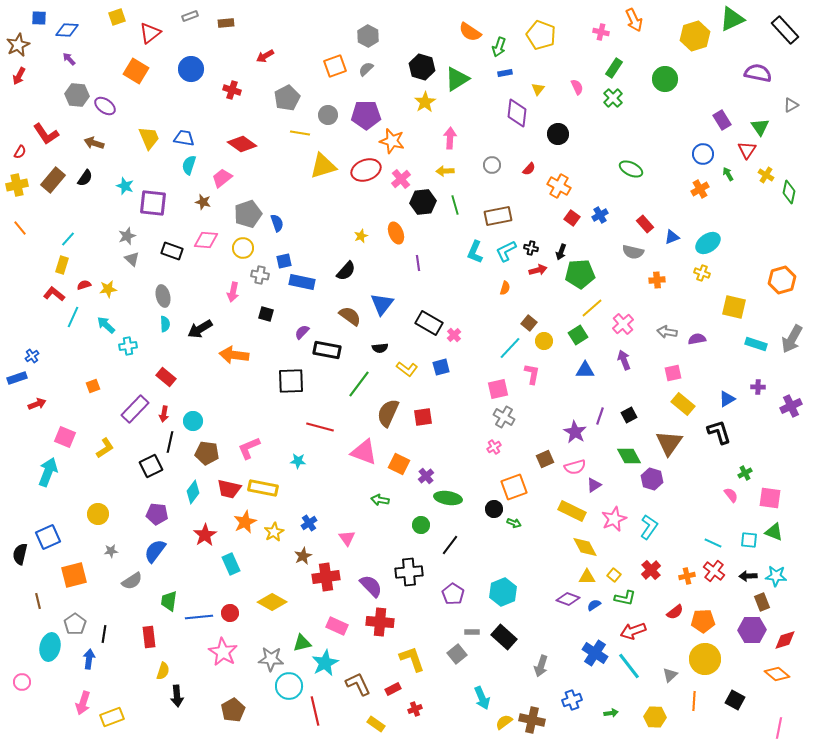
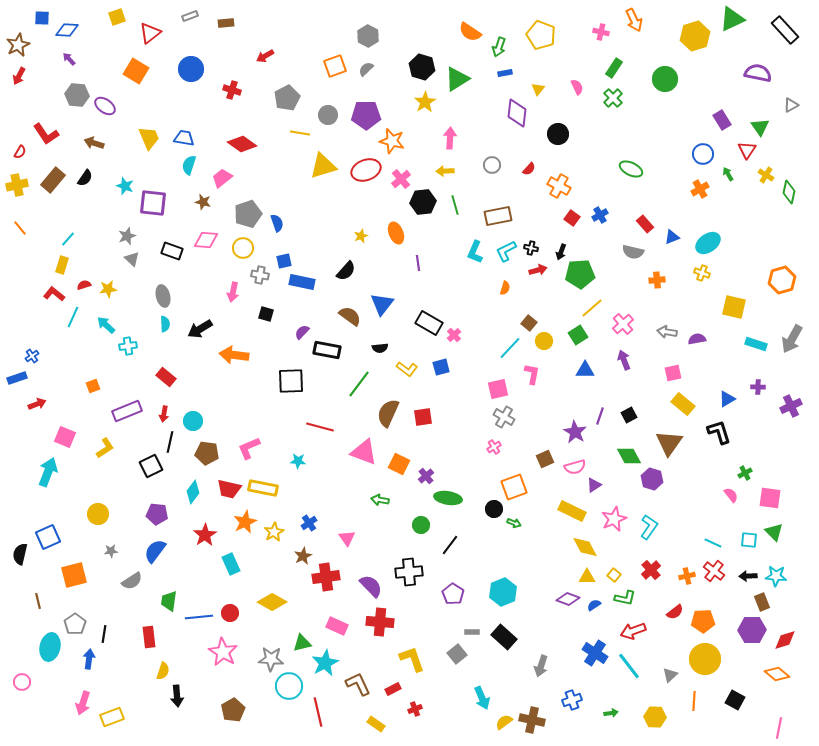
blue square at (39, 18): moved 3 px right
purple rectangle at (135, 409): moved 8 px left, 2 px down; rotated 24 degrees clockwise
green triangle at (774, 532): rotated 24 degrees clockwise
red line at (315, 711): moved 3 px right, 1 px down
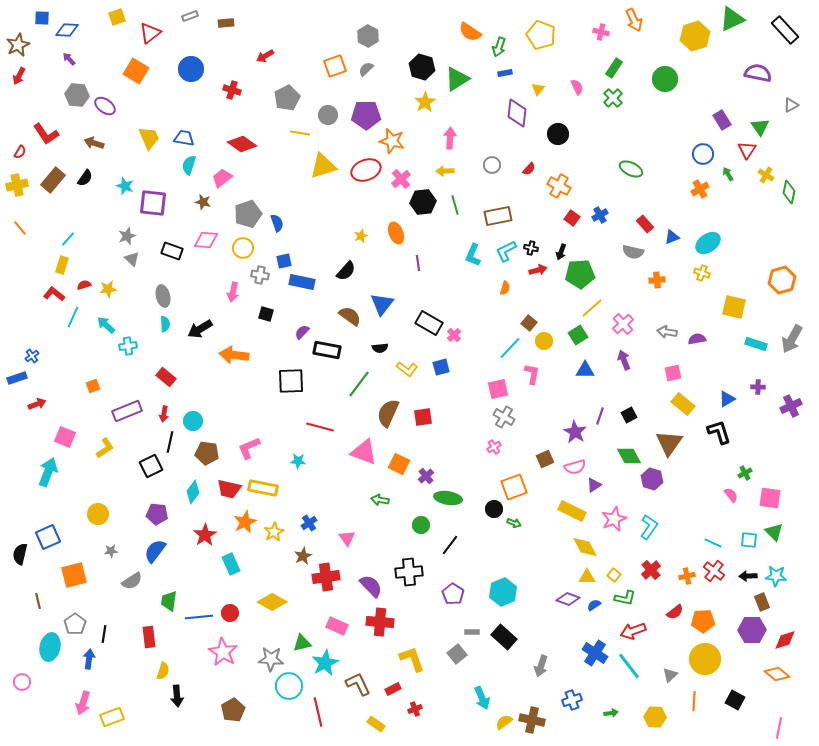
cyan L-shape at (475, 252): moved 2 px left, 3 px down
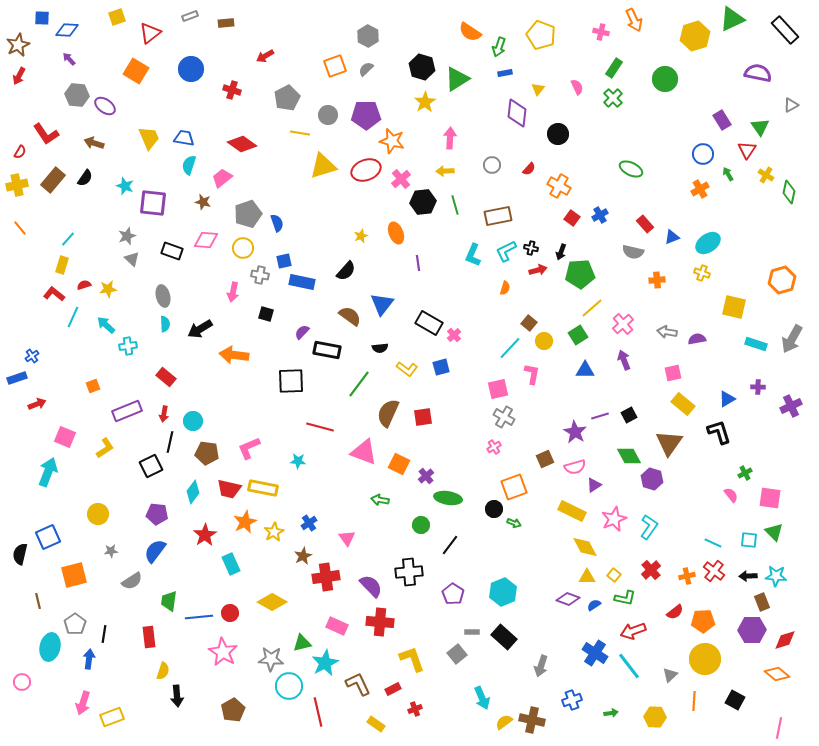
purple line at (600, 416): rotated 54 degrees clockwise
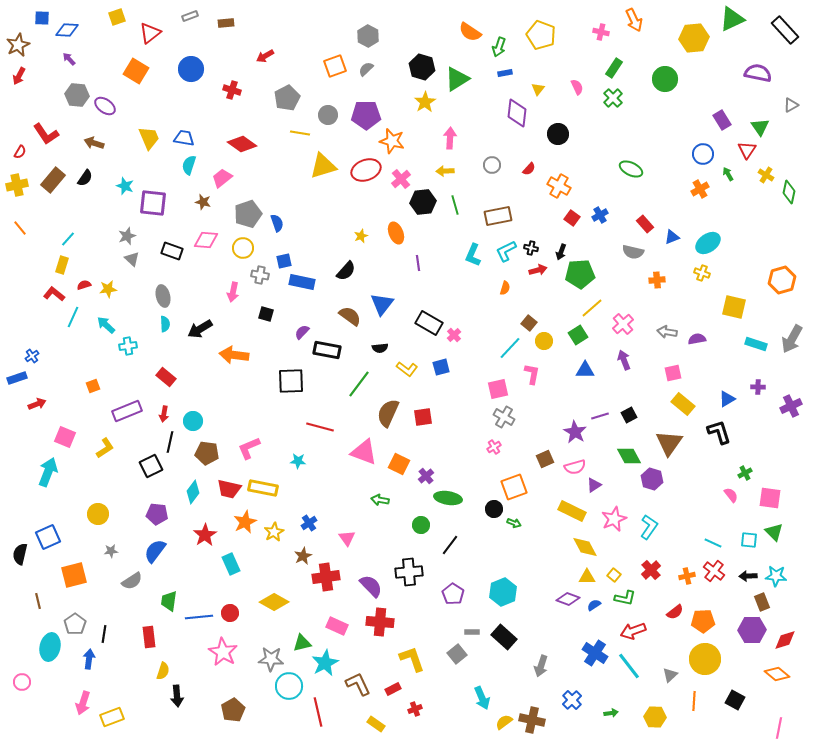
yellow hexagon at (695, 36): moved 1 px left, 2 px down; rotated 12 degrees clockwise
yellow diamond at (272, 602): moved 2 px right
blue cross at (572, 700): rotated 24 degrees counterclockwise
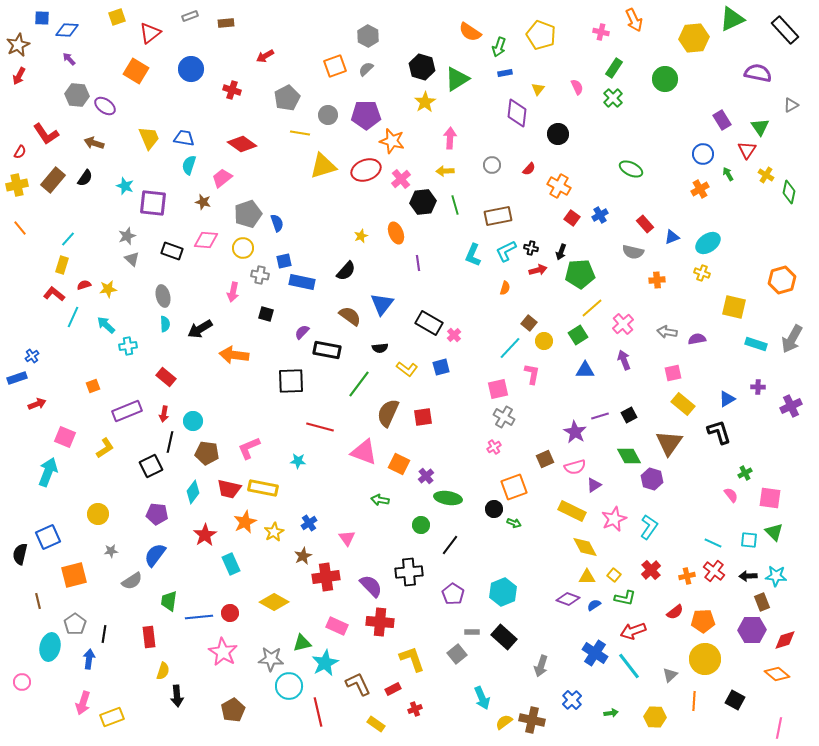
blue semicircle at (155, 551): moved 4 px down
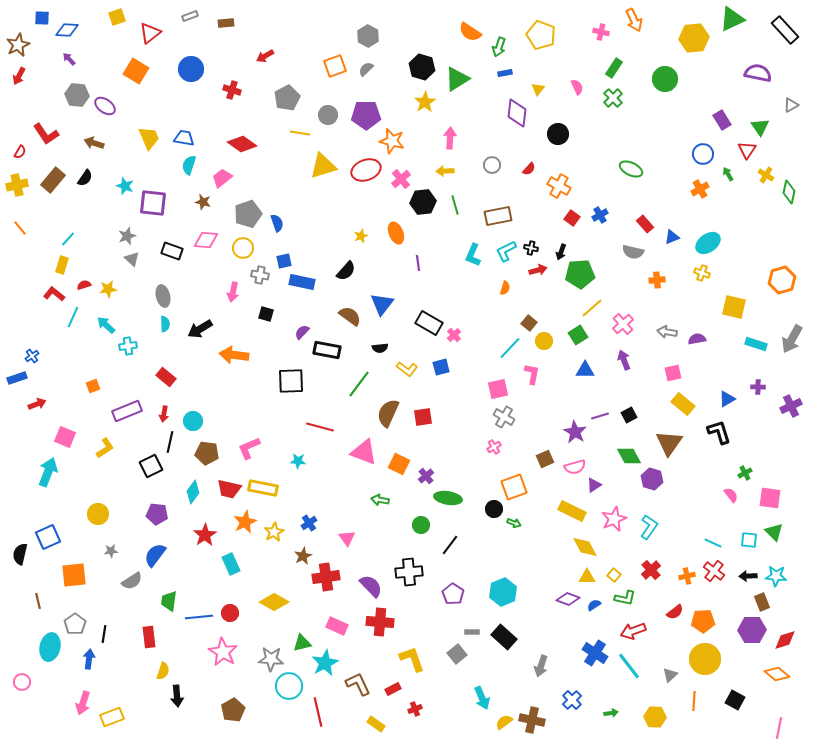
orange square at (74, 575): rotated 8 degrees clockwise
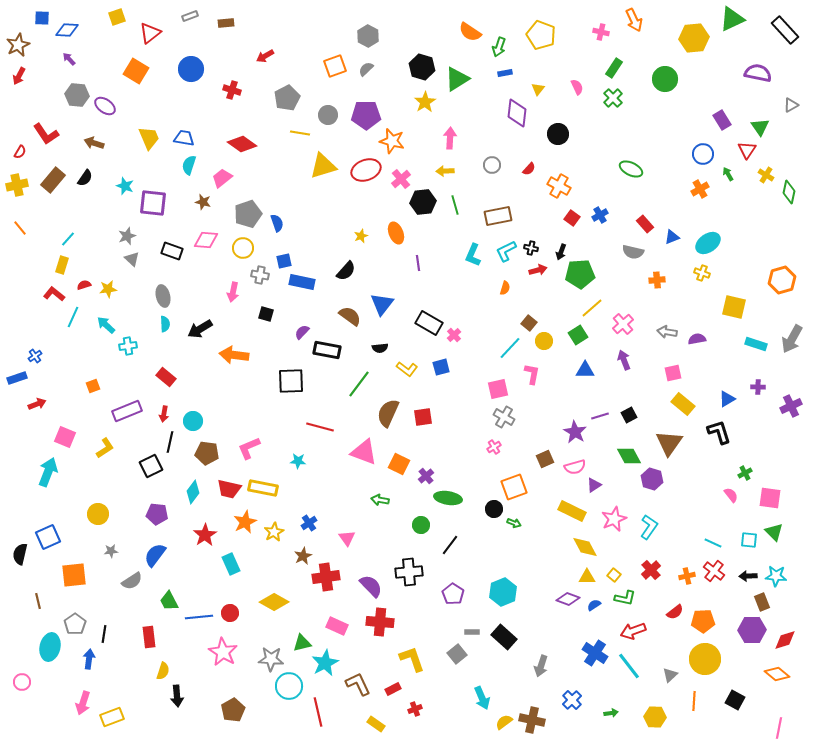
blue cross at (32, 356): moved 3 px right
green trapezoid at (169, 601): rotated 35 degrees counterclockwise
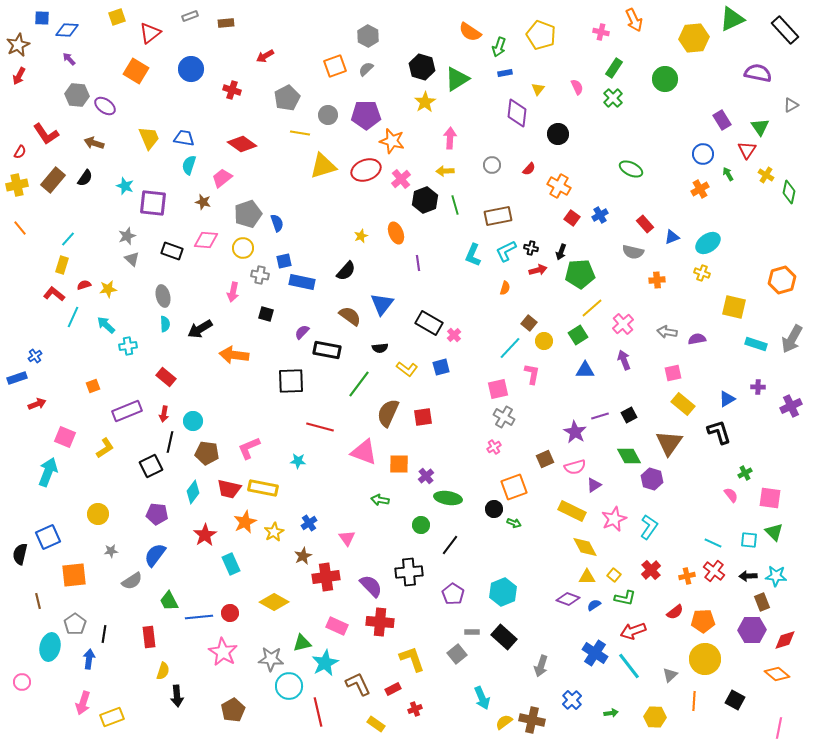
black hexagon at (423, 202): moved 2 px right, 2 px up; rotated 15 degrees counterclockwise
orange square at (399, 464): rotated 25 degrees counterclockwise
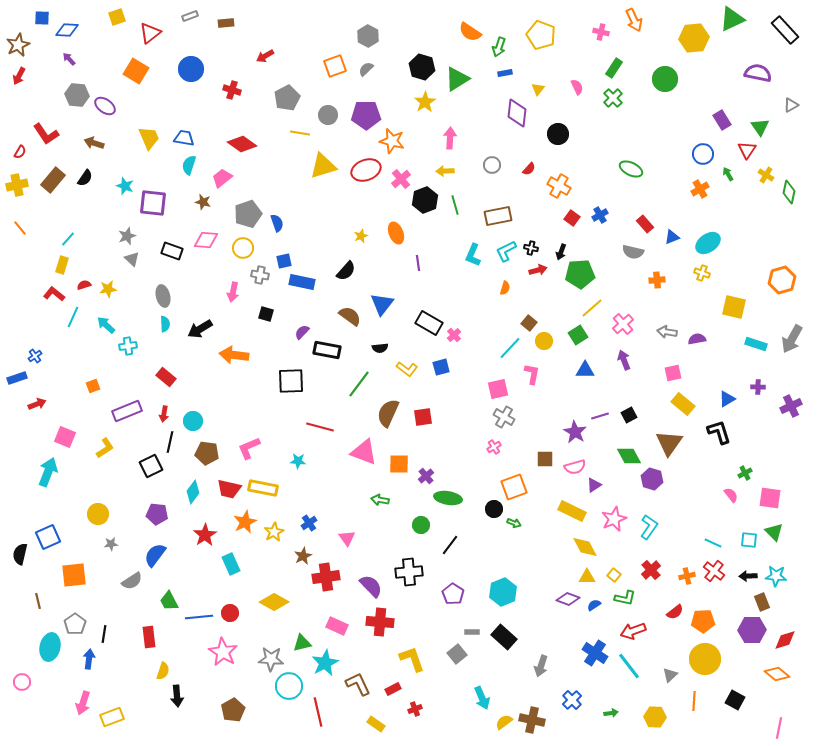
brown square at (545, 459): rotated 24 degrees clockwise
gray star at (111, 551): moved 7 px up
